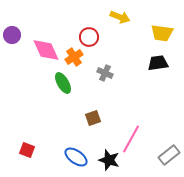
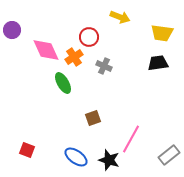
purple circle: moved 5 px up
gray cross: moved 1 px left, 7 px up
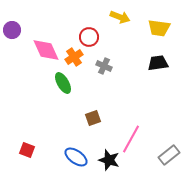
yellow trapezoid: moved 3 px left, 5 px up
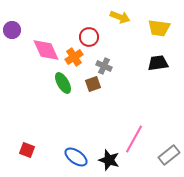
brown square: moved 34 px up
pink line: moved 3 px right
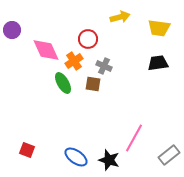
yellow arrow: rotated 36 degrees counterclockwise
red circle: moved 1 px left, 2 px down
orange cross: moved 4 px down
brown square: rotated 28 degrees clockwise
pink line: moved 1 px up
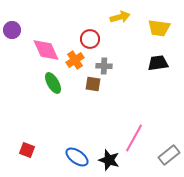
red circle: moved 2 px right
orange cross: moved 1 px right, 1 px up
gray cross: rotated 21 degrees counterclockwise
green ellipse: moved 10 px left
blue ellipse: moved 1 px right
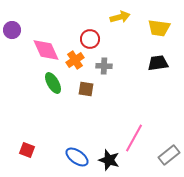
brown square: moved 7 px left, 5 px down
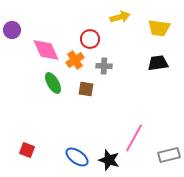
gray rectangle: rotated 25 degrees clockwise
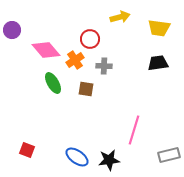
pink diamond: rotated 16 degrees counterclockwise
pink line: moved 8 px up; rotated 12 degrees counterclockwise
black star: rotated 25 degrees counterclockwise
